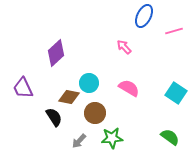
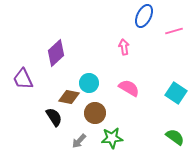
pink arrow: rotated 35 degrees clockwise
purple trapezoid: moved 9 px up
green semicircle: moved 5 px right
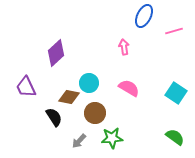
purple trapezoid: moved 3 px right, 8 px down
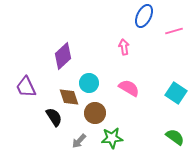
purple diamond: moved 7 px right, 3 px down
brown diamond: rotated 60 degrees clockwise
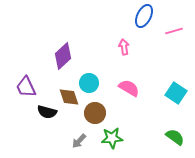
black semicircle: moved 7 px left, 5 px up; rotated 138 degrees clockwise
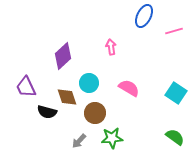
pink arrow: moved 13 px left
brown diamond: moved 2 px left
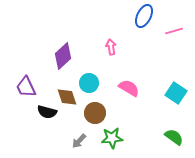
green semicircle: moved 1 px left
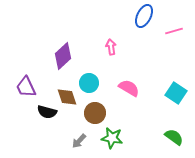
green star: rotated 15 degrees clockwise
